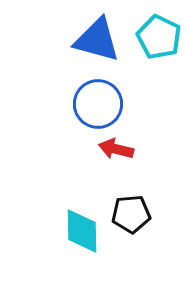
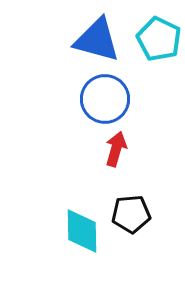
cyan pentagon: moved 2 px down
blue circle: moved 7 px right, 5 px up
red arrow: rotated 92 degrees clockwise
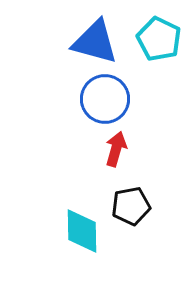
blue triangle: moved 2 px left, 2 px down
black pentagon: moved 8 px up; rotated 6 degrees counterclockwise
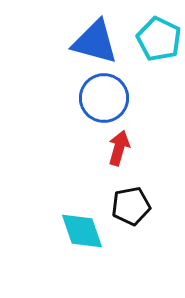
blue circle: moved 1 px left, 1 px up
red arrow: moved 3 px right, 1 px up
cyan diamond: rotated 18 degrees counterclockwise
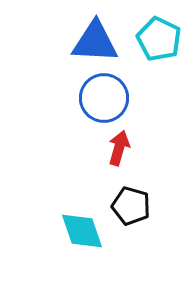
blue triangle: rotated 12 degrees counterclockwise
black pentagon: rotated 27 degrees clockwise
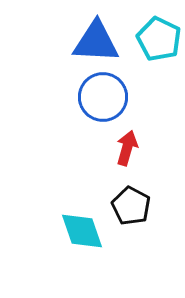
blue triangle: moved 1 px right
blue circle: moved 1 px left, 1 px up
red arrow: moved 8 px right
black pentagon: rotated 12 degrees clockwise
